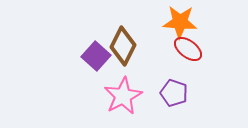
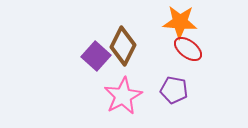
purple pentagon: moved 3 px up; rotated 8 degrees counterclockwise
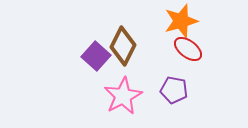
orange star: moved 1 px right, 1 px up; rotated 20 degrees counterclockwise
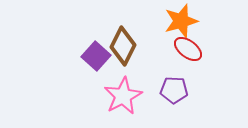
purple pentagon: rotated 8 degrees counterclockwise
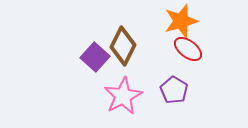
purple square: moved 1 px left, 1 px down
purple pentagon: rotated 28 degrees clockwise
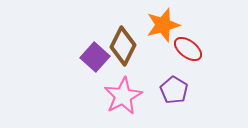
orange star: moved 18 px left, 4 px down
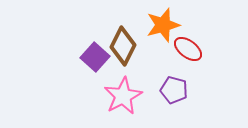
purple pentagon: rotated 16 degrees counterclockwise
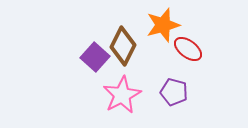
purple pentagon: moved 2 px down
pink star: moved 1 px left, 1 px up
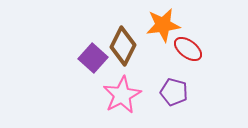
orange star: rotated 8 degrees clockwise
purple square: moved 2 px left, 1 px down
